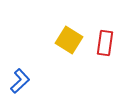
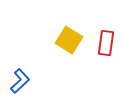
red rectangle: moved 1 px right
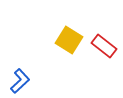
red rectangle: moved 2 px left, 3 px down; rotated 60 degrees counterclockwise
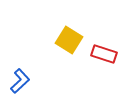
red rectangle: moved 8 px down; rotated 20 degrees counterclockwise
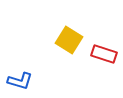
blue L-shape: rotated 60 degrees clockwise
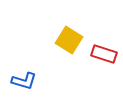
blue L-shape: moved 4 px right
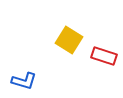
red rectangle: moved 2 px down
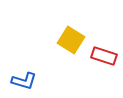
yellow square: moved 2 px right
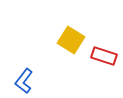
blue L-shape: rotated 110 degrees clockwise
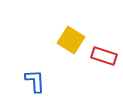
blue L-shape: moved 11 px right; rotated 140 degrees clockwise
